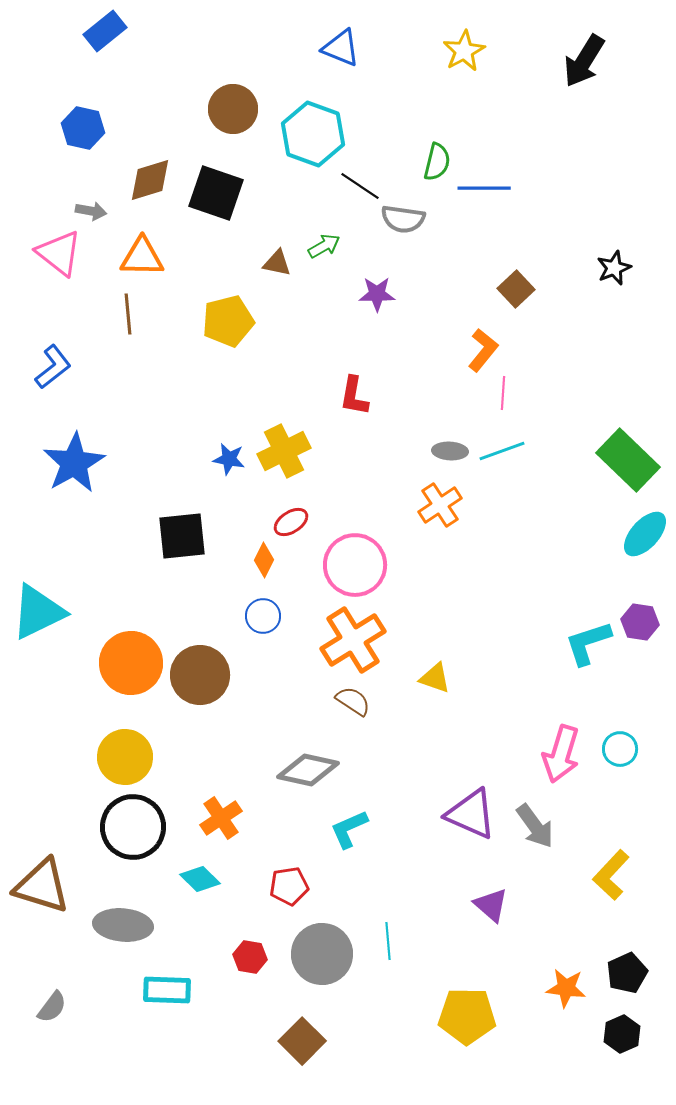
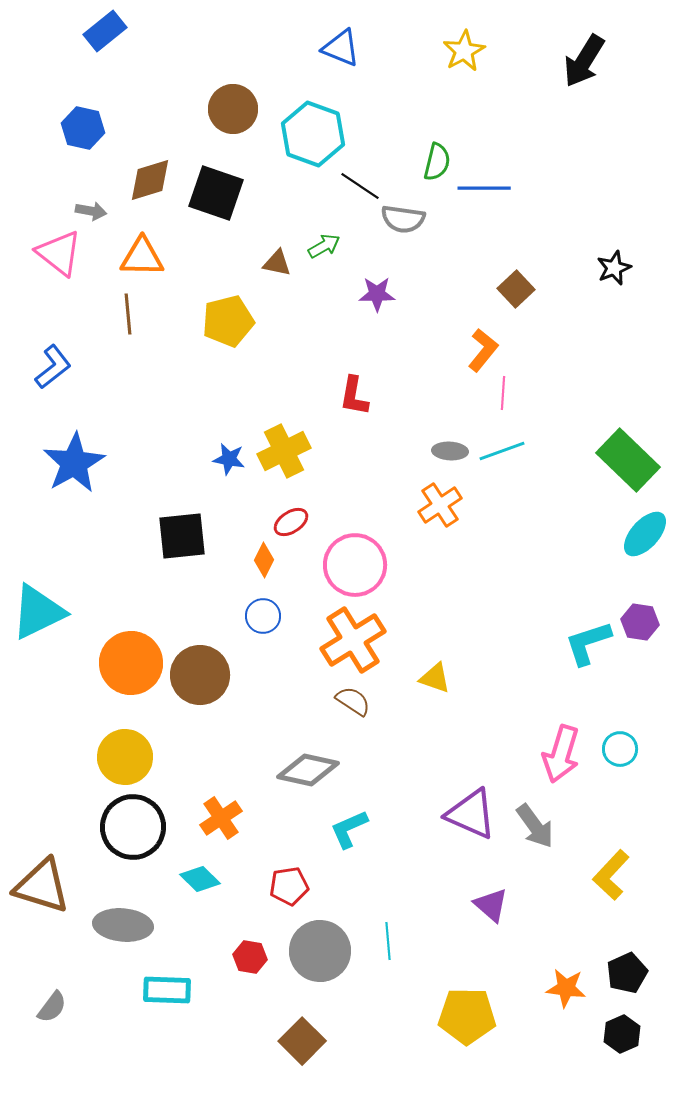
gray circle at (322, 954): moved 2 px left, 3 px up
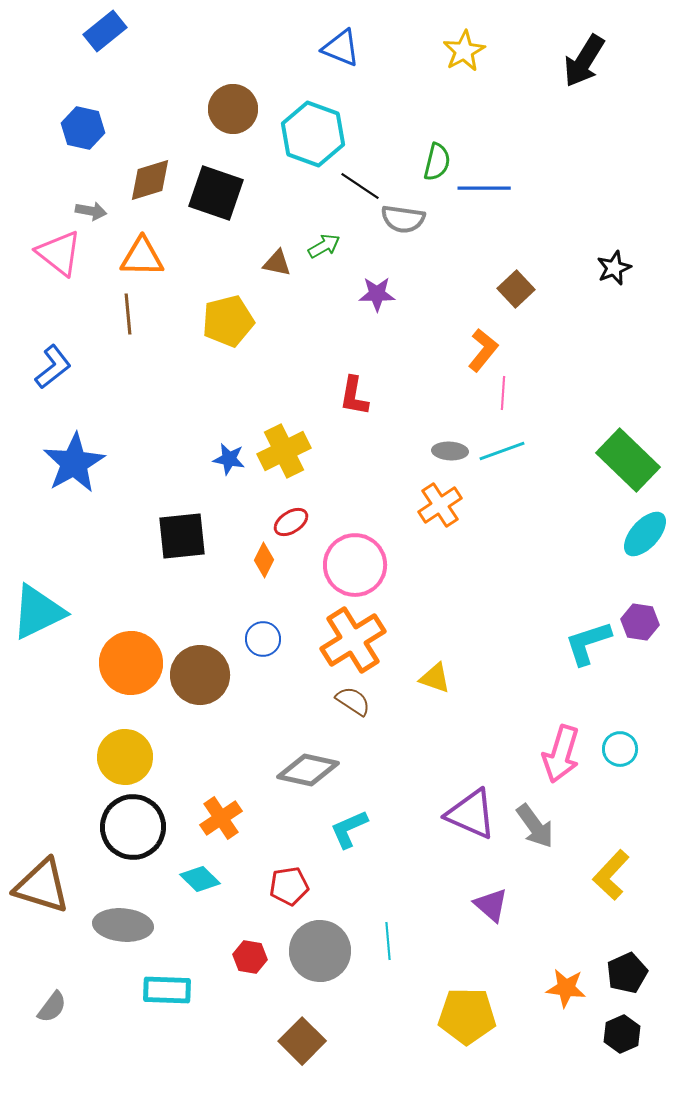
blue circle at (263, 616): moved 23 px down
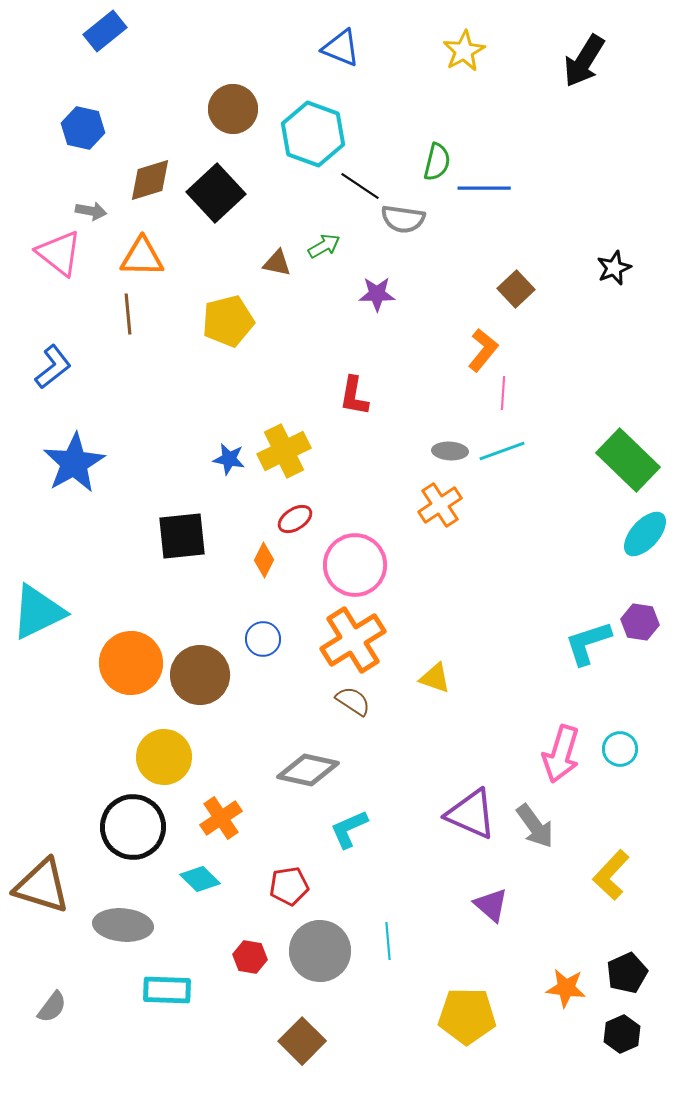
black square at (216, 193): rotated 28 degrees clockwise
red ellipse at (291, 522): moved 4 px right, 3 px up
yellow circle at (125, 757): moved 39 px right
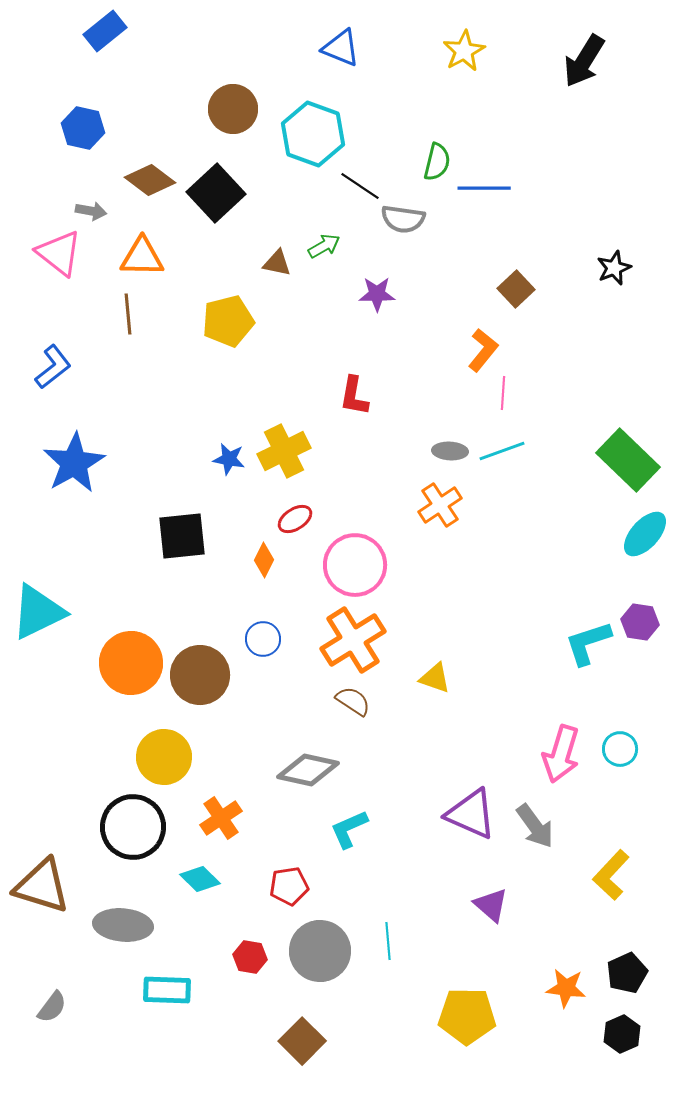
brown diamond at (150, 180): rotated 54 degrees clockwise
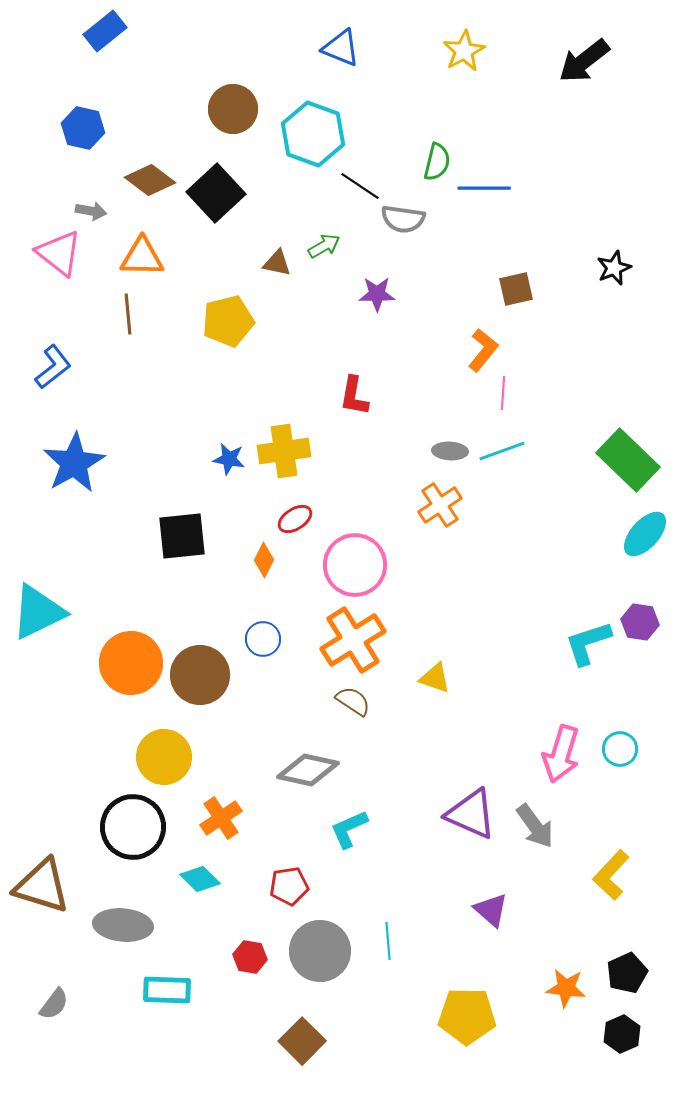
black arrow at (584, 61): rotated 20 degrees clockwise
brown square at (516, 289): rotated 30 degrees clockwise
yellow cross at (284, 451): rotated 18 degrees clockwise
purple triangle at (491, 905): moved 5 px down
gray semicircle at (52, 1007): moved 2 px right, 3 px up
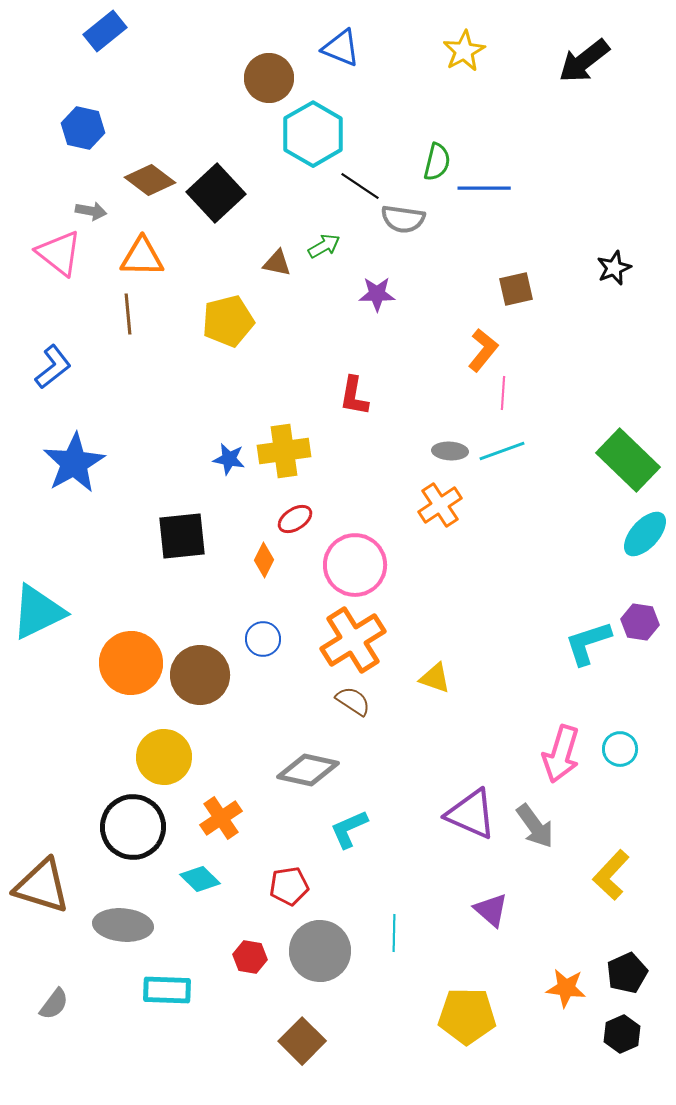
brown circle at (233, 109): moved 36 px right, 31 px up
cyan hexagon at (313, 134): rotated 10 degrees clockwise
cyan line at (388, 941): moved 6 px right, 8 px up; rotated 6 degrees clockwise
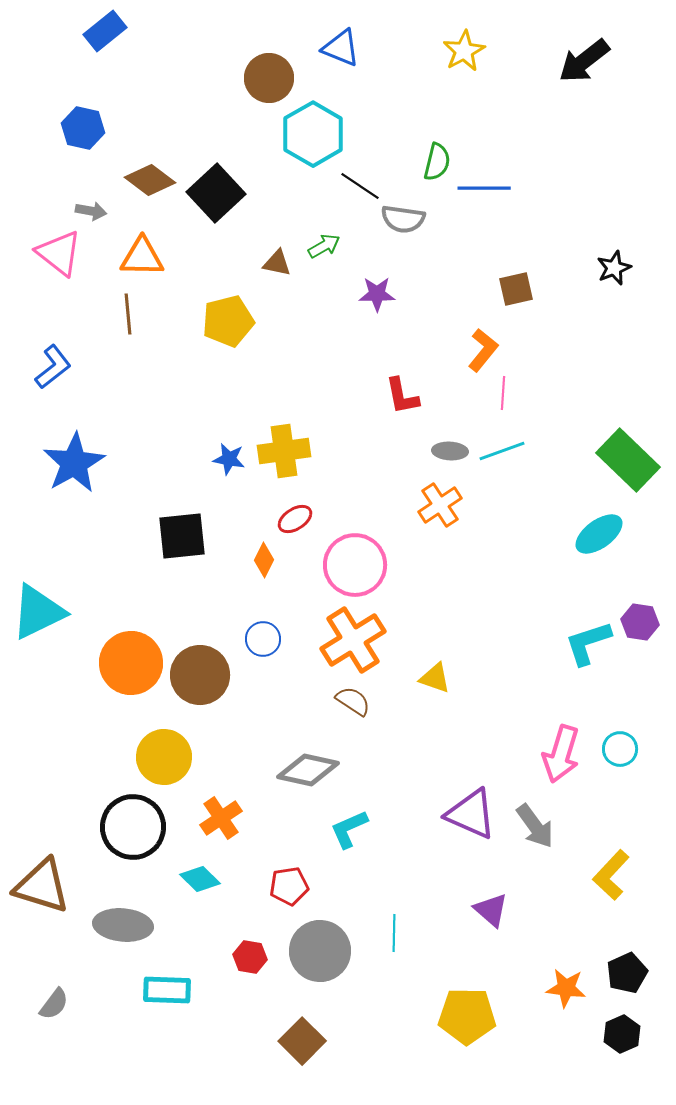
red L-shape at (354, 396): moved 48 px right; rotated 21 degrees counterclockwise
cyan ellipse at (645, 534): moved 46 px left; rotated 12 degrees clockwise
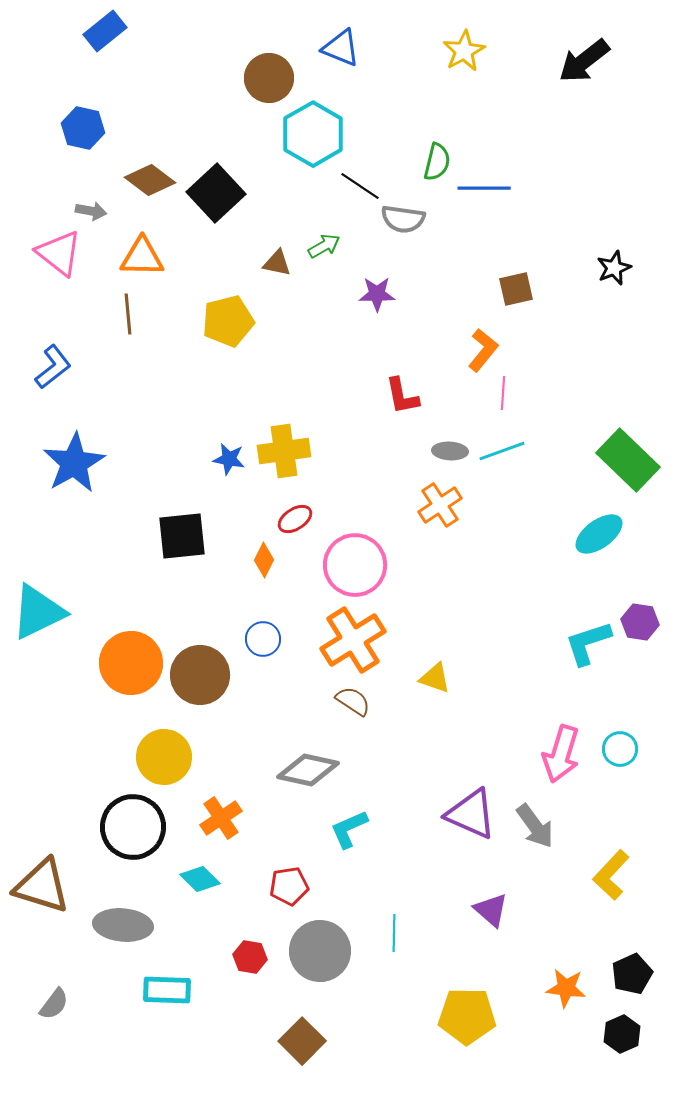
black pentagon at (627, 973): moved 5 px right, 1 px down
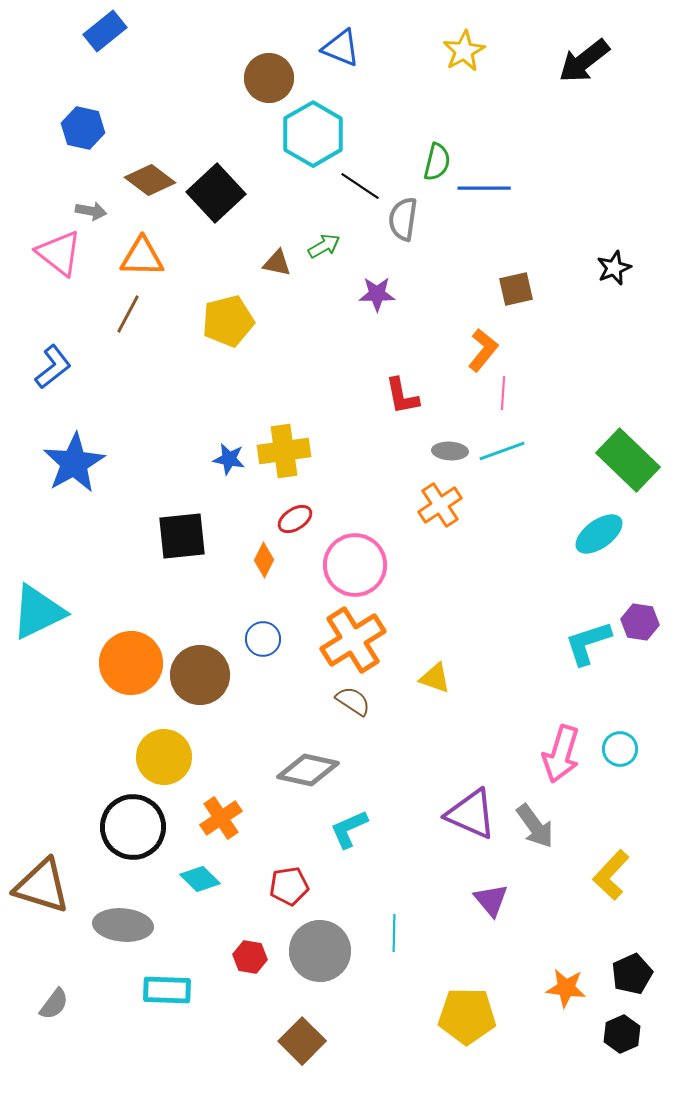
gray semicircle at (403, 219): rotated 90 degrees clockwise
brown line at (128, 314): rotated 33 degrees clockwise
purple triangle at (491, 910): moved 10 px up; rotated 9 degrees clockwise
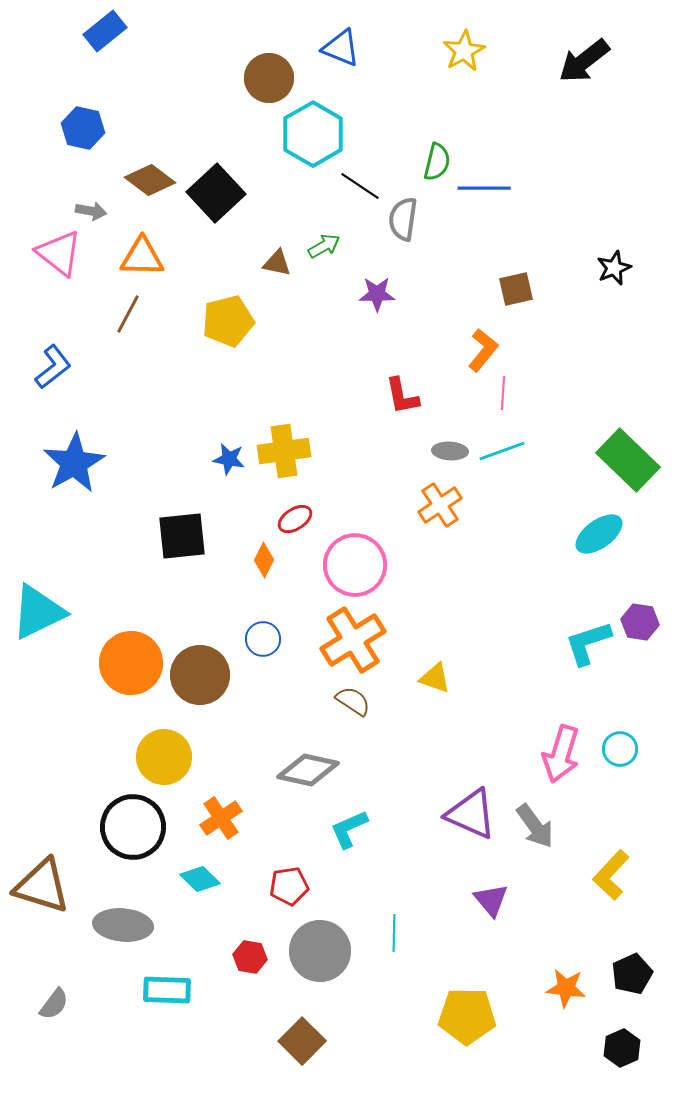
black hexagon at (622, 1034): moved 14 px down
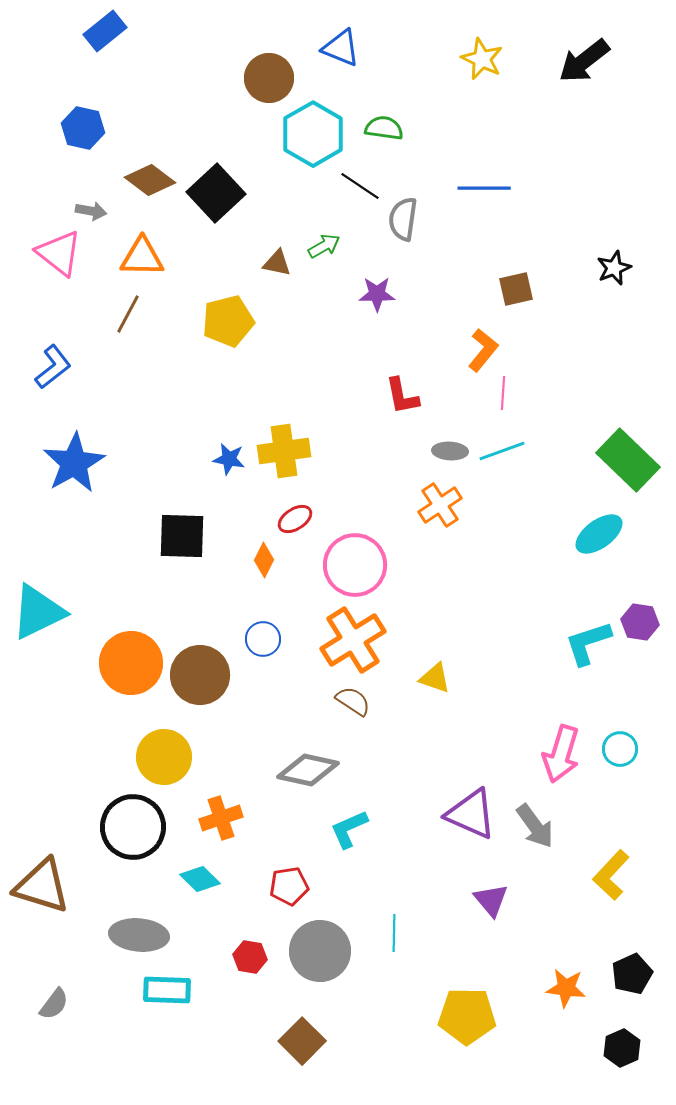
yellow star at (464, 51): moved 18 px right, 8 px down; rotated 18 degrees counterclockwise
green semicircle at (437, 162): moved 53 px left, 34 px up; rotated 96 degrees counterclockwise
black square at (182, 536): rotated 8 degrees clockwise
orange cross at (221, 818): rotated 15 degrees clockwise
gray ellipse at (123, 925): moved 16 px right, 10 px down
